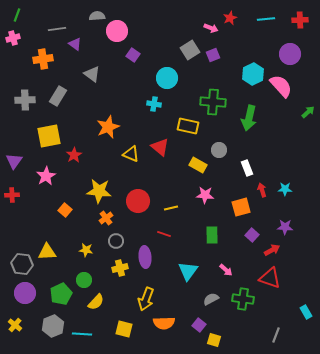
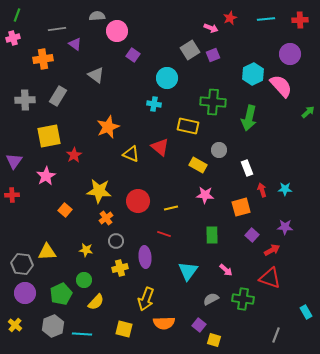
gray triangle at (92, 74): moved 4 px right, 1 px down
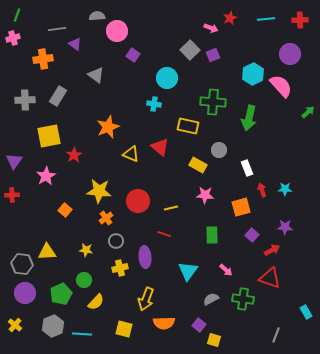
gray square at (190, 50): rotated 12 degrees counterclockwise
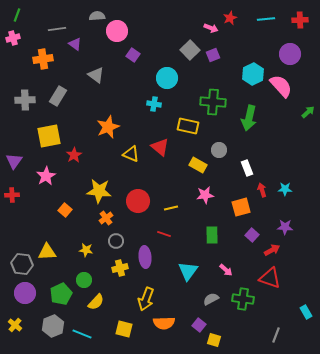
pink star at (205, 195): rotated 12 degrees counterclockwise
cyan line at (82, 334): rotated 18 degrees clockwise
